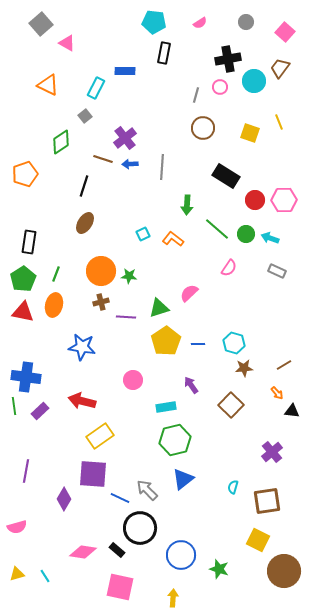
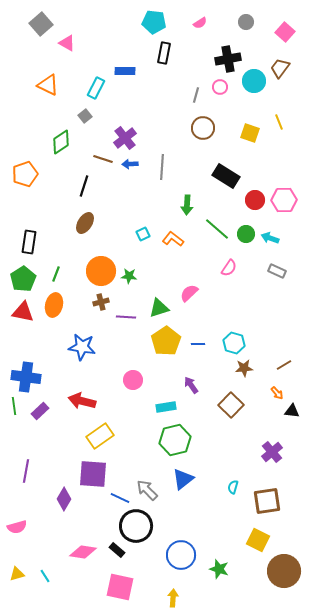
black circle at (140, 528): moved 4 px left, 2 px up
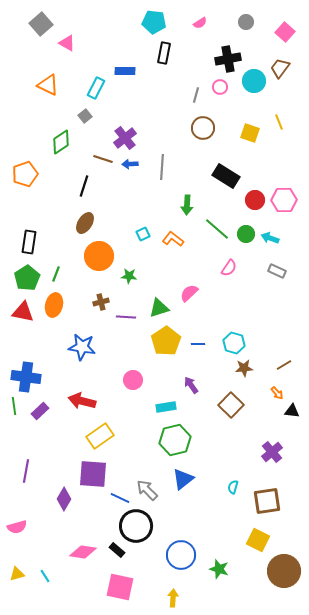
orange circle at (101, 271): moved 2 px left, 15 px up
green pentagon at (23, 279): moved 4 px right, 1 px up
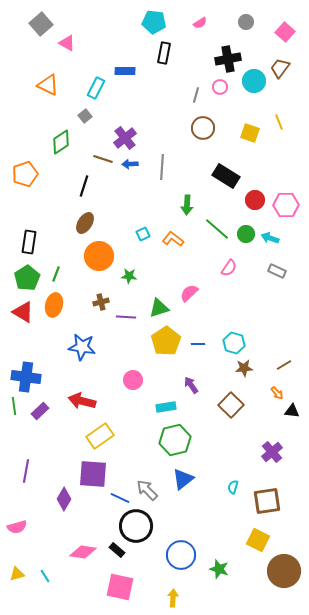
pink hexagon at (284, 200): moved 2 px right, 5 px down
red triangle at (23, 312): rotated 20 degrees clockwise
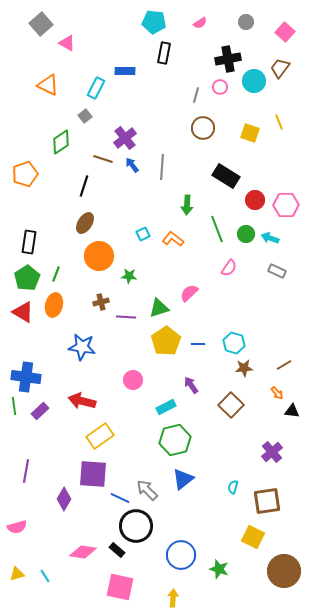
blue arrow at (130, 164): moved 2 px right, 1 px down; rotated 56 degrees clockwise
green line at (217, 229): rotated 28 degrees clockwise
cyan rectangle at (166, 407): rotated 18 degrees counterclockwise
yellow square at (258, 540): moved 5 px left, 3 px up
